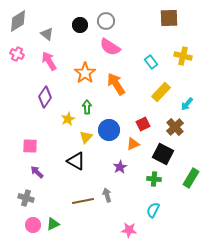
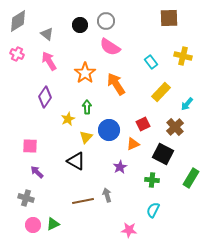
green cross: moved 2 px left, 1 px down
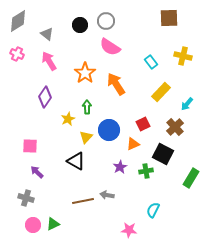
green cross: moved 6 px left, 9 px up; rotated 16 degrees counterclockwise
gray arrow: rotated 64 degrees counterclockwise
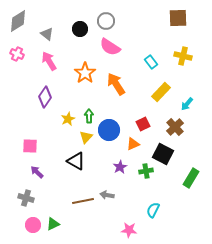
brown square: moved 9 px right
black circle: moved 4 px down
green arrow: moved 2 px right, 9 px down
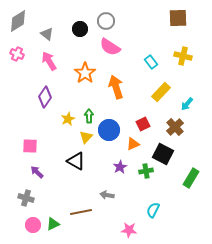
orange arrow: moved 3 px down; rotated 15 degrees clockwise
brown line: moved 2 px left, 11 px down
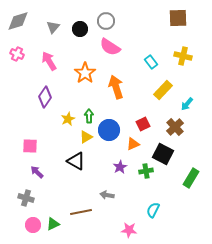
gray diamond: rotated 15 degrees clockwise
gray triangle: moved 6 px right, 7 px up; rotated 32 degrees clockwise
yellow rectangle: moved 2 px right, 2 px up
yellow triangle: rotated 16 degrees clockwise
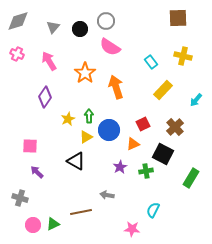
cyan arrow: moved 9 px right, 4 px up
gray cross: moved 6 px left
pink star: moved 3 px right, 1 px up
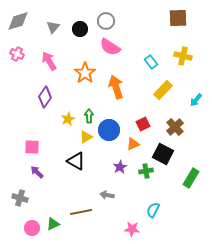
pink square: moved 2 px right, 1 px down
pink circle: moved 1 px left, 3 px down
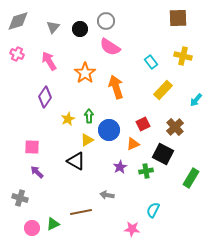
yellow triangle: moved 1 px right, 3 px down
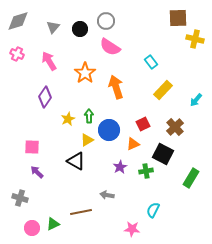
yellow cross: moved 12 px right, 17 px up
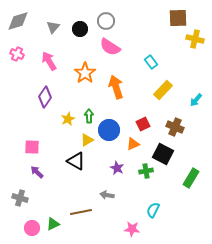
brown cross: rotated 24 degrees counterclockwise
purple star: moved 3 px left, 1 px down; rotated 16 degrees counterclockwise
